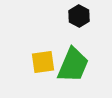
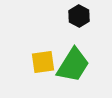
green trapezoid: rotated 9 degrees clockwise
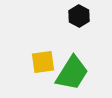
green trapezoid: moved 1 px left, 8 px down
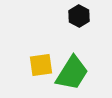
yellow square: moved 2 px left, 3 px down
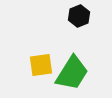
black hexagon: rotated 10 degrees clockwise
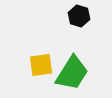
black hexagon: rotated 20 degrees counterclockwise
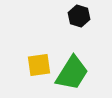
yellow square: moved 2 px left
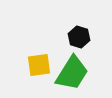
black hexagon: moved 21 px down
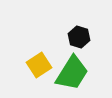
yellow square: rotated 25 degrees counterclockwise
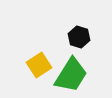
green trapezoid: moved 1 px left, 2 px down
